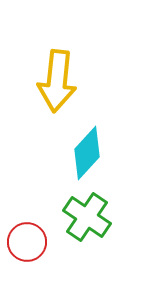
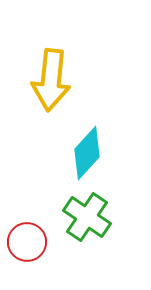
yellow arrow: moved 6 px left, 1 px up
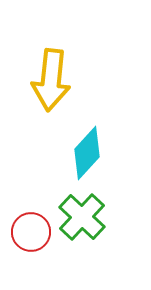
green cross: moved 5 px left; rotated 9 degrees clockwise
red circle: moved 4 px right, 10 px up
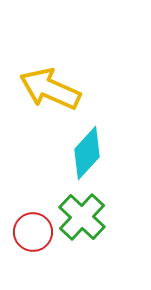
yellow arrow: moved 1 px left, 9 px down; rotated 108 degrees clockwise
red circle: moved 2 px right
